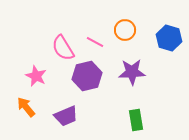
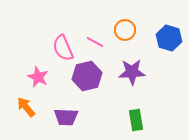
pink semicircle: rotated 8 degrees clockwise
pink star: moved 2 px right, 1 px down
purple trapezoid: moved 1 px down; rotated 25 degrees clockwise
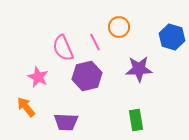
orange circle: moved 6 px left, 3 px up
blue hexagon: moved 3 px right, 1 px up
pink line: rotated 36 degrees clockwise
purple star: moved 7 px right, 3 px up
purple trapezoid: moved 5 px down
